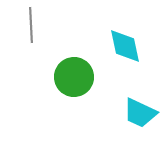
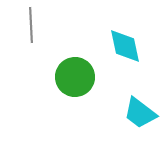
green circle: moved 1 px right
cyan trapezoid: rotated 12 degrees clockwise
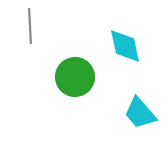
gray line: moved 1 px left, 1 px down
cyan trapezoid: rotated 12 degrees clockwise
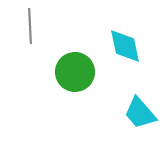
green circle: moved 5 px up
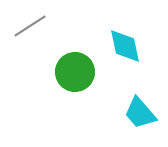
gray line: rotated 60 degrees clockwise
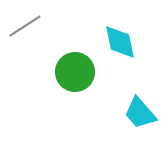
gray line: moved 5 px left
cyan diamond: moved 5 px left, 4 px up
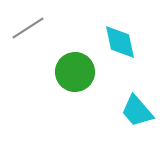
gray line: moved 3 px right, 2 px down
cyan trapezoid: moved 3 px left, 2 px up
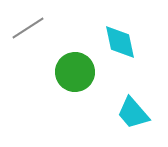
cyan trapezoid: moved 4 px left, 2 px down
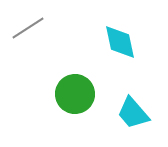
green circle: moved 22 px down
